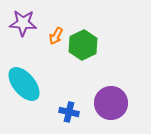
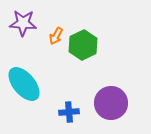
blue cross: rotated 18 degrees counterclockwise
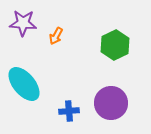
green hexagon: moved 32 px right
blue cross: moved 1 px up
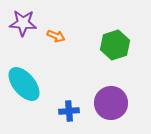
orange arrow: rotated 96 degrees counterclockwise
green hexagon: rotated 8 degrees clockwise
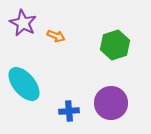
purple star: rotated 24 degrees clockwise
